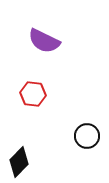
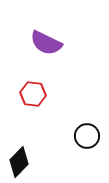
purple semicircle: moved 2 px right, 2 px down
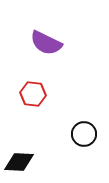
black circle: moved 3 px left, 2 px up
black diamond: rotated 48 degrees clockwise
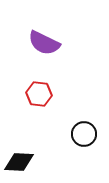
purple semicircle: moved 2 px left
red hexagon: moved 6 px right
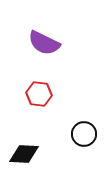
black diamond: moved 5 px right, 8 px up
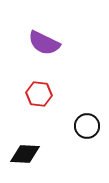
black circle: moved 3 px right, 8 px up
black diamond: moved 1 px right
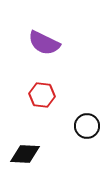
red hexagon: moved 3 px right, 1 px down
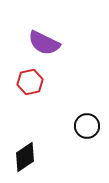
red hexagon: moved 12 px left, 13 px up; rotated 20 degrees counterclockwise
black diamond: moved 3 px down; rotated 36 degrees counterclockwise
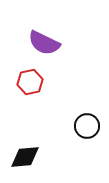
black diamond: rotated 28 degrees clockwise
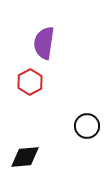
purple semicircle: rotated 72 degrees clockwise
red hexagon: rotated 15 degrees counterclockwise
